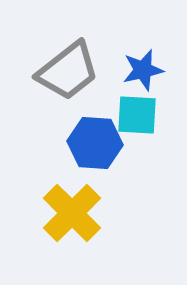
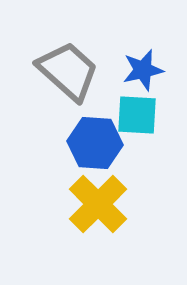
gray trapezoid: rotated 100 degrees counterclockwise
yellow cross: moved 26 px right, 9 px up
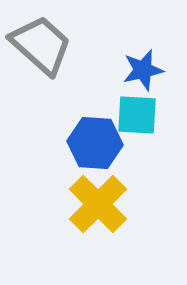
gray trapezoid: moved 27 px left, 26 px up
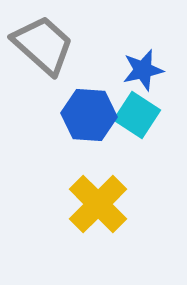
gray trapezoid: moved 2 px right
cyan square: rotated 30 degrees clockwise
blue hexagon: moved 6 px left, 28 px up
